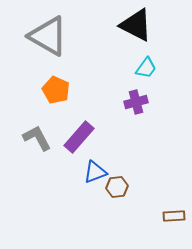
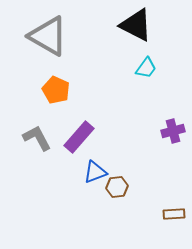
purple cross: moved 37 px right, 29 px down
brown rectangle: moved 2 px up
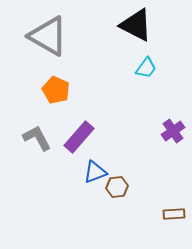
purple cross: rotated 20 degrees counterclockwise
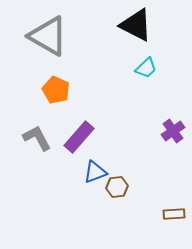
cyan trapezoid: rotated 10 degrees clockwise
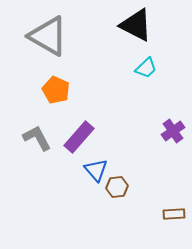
blue triangle: moved 1 px right, 2 px up; rotated 50 degrees counterclockwise
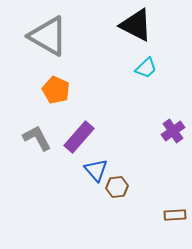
brown rectangle: moved 1 px right, 1 px down
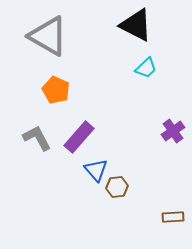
brown rectangle: moved 2 px left, 2 px down
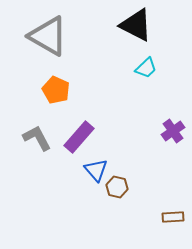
brown hexagon: rotated 20 degrees clockwise
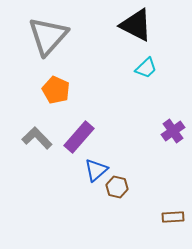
gray triangle: rotated 42 degrees clockwise
gray L-shape: rotated 16 degrees counterclockwise
blue triangle: rotated 30 degrees clockwise
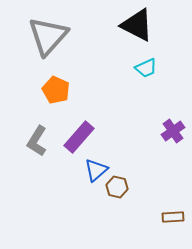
black triangle: moved 1 px right
cyan trapezoid: rotated 20 degrees clockwise
gray L-shape: moved 3 px down; rotated 104 degrees counterclockwise
